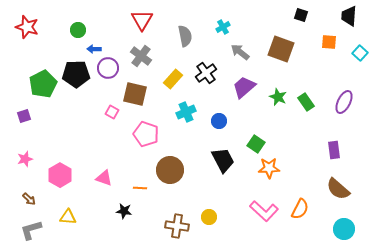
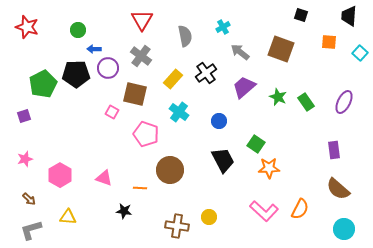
cyan cross at (186, 112): moved 7 px left; rotated 30 degrees counterclockwise
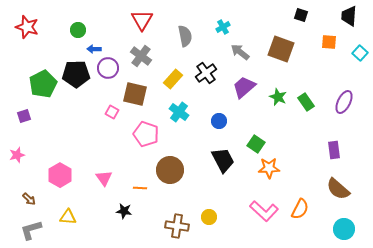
pink star at (25, 159): moved 8 px left, 4 px up
pink triangle at (104, 178): rotated 36 degrees clockwise
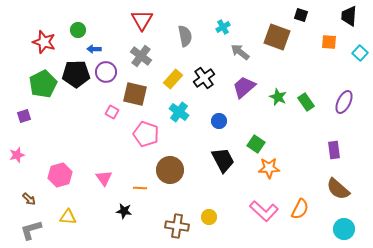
red star at (27, 27): moved 17 px right, 15 px down
brown square at (281, 49): moved 4 px left, 12 px up
purple circle at (108, 68): moved 2 px left, 4 px down
black cross at (206, 73): moved 2 px left, 5 px down
pink hexagon at (60, 175): rotated 15 degrees clockwise
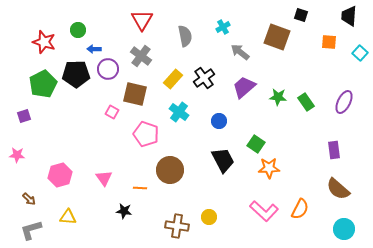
purple circle at (106, 72): moved 2 px right, 3 px up
green star at (278, 97): rotated 18 degrees counterclockwise
pink star at (17, 155): rotated 21 degrees clockwise
